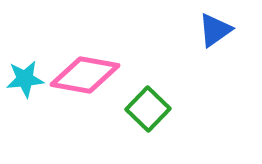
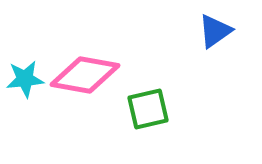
blue triangle: moved 1 px down
green square: rotated 33 degrees clockwise
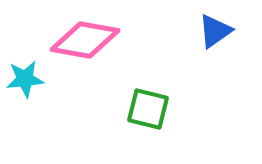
pink diamond: moved 35 px up
green square: rotated 27 degrees clockwise
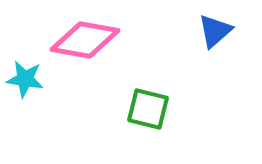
blue triangle: rotated 6 degrees counterclockwise
cyan star: rotated 15 degrees clockwise
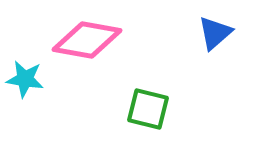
blue triangle: moved 2 px down
pink diamond: moved 2 px right
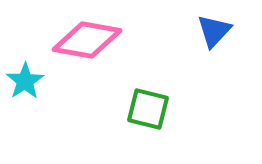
blue triangle: moved 1 px left, 2 px up; rotated 6 degrees counterclockwise
cyan star: moved 2 px down; rotated 30 degrees clockwise
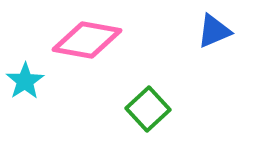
blue triangle: rotated 24 degrees clockwise
green square: rotated 33 degrees clockwise
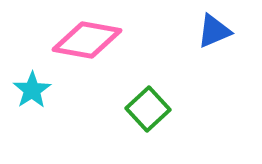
cyan star: moved 7 px right, 9 px down
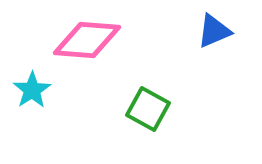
pink diamond: rotated 6 degrees counterclockwise
green square: rotated 18 degrees counterclockwise
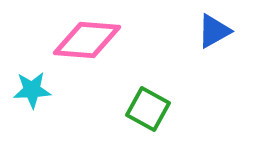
blue triangle: rotated 6 degrees counterclockwise
cyan star: rotated 30 degrees clockwise
